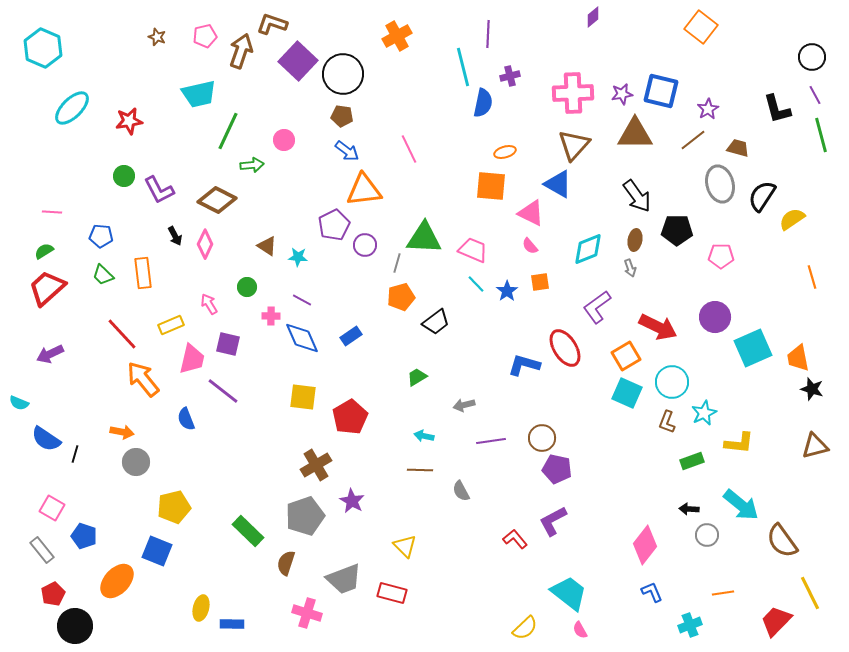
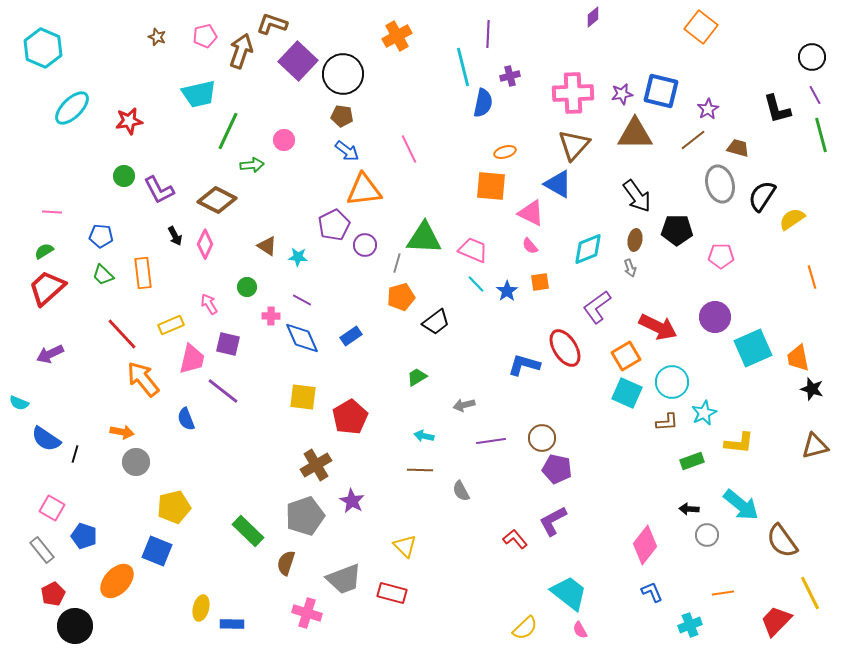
brown L-shape at (667, 422): rotated 115 degrees counterclockwise
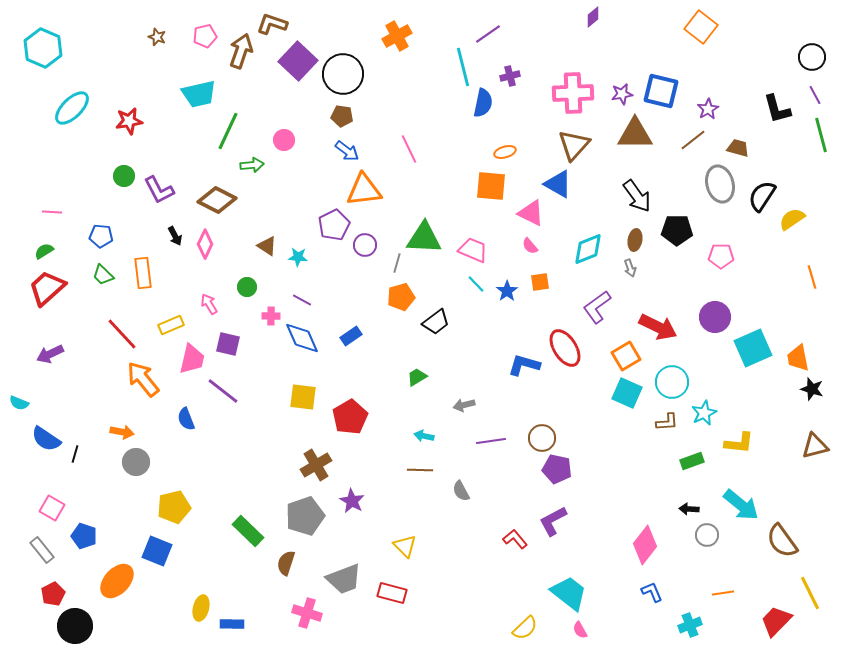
purple line at (488, 34): rotated 52 degrees clockwise
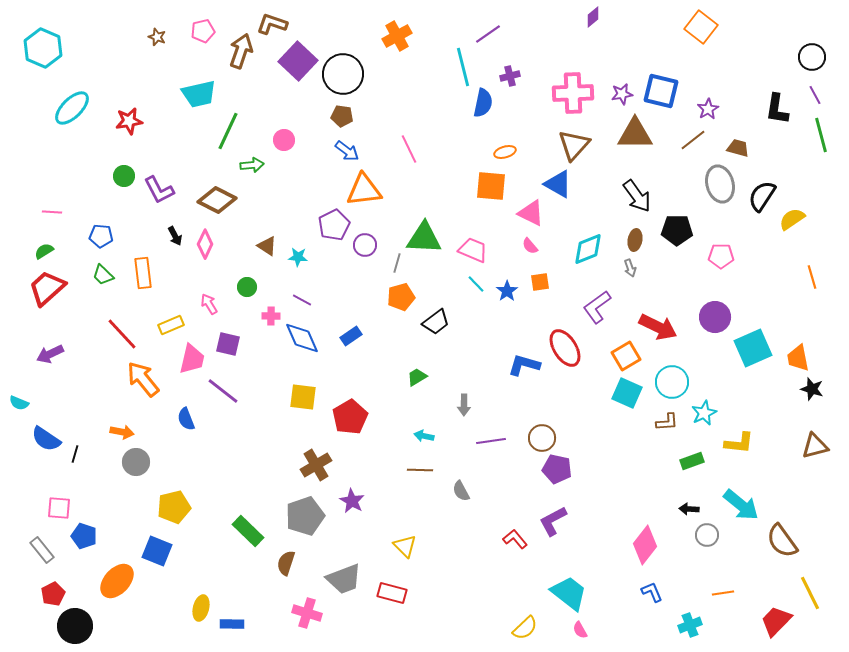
pink pentagon at (205, 36): moved 2 px left, 5 px up
black L-shape at (777, 109): rotated 24 degrees clockwise
gray arrow at (464, 405): rotated 75 degrees counterclockwise
pink square at (52, 508): moved 7 px right; rotated 25 degrees counterclockwise
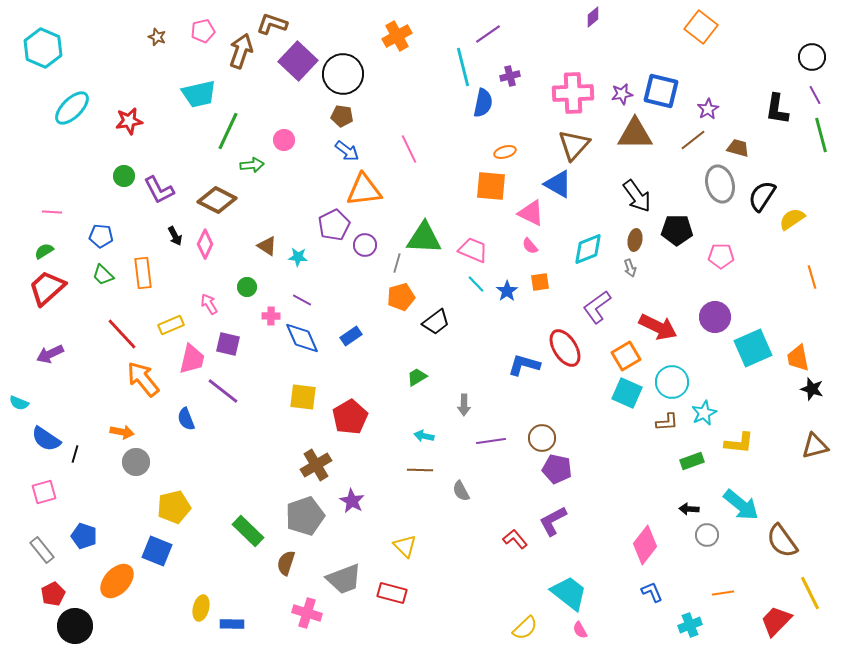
pink square at (59, 508): moved 15 px left, 16 px up; rotated 20 degrees counterclockwise
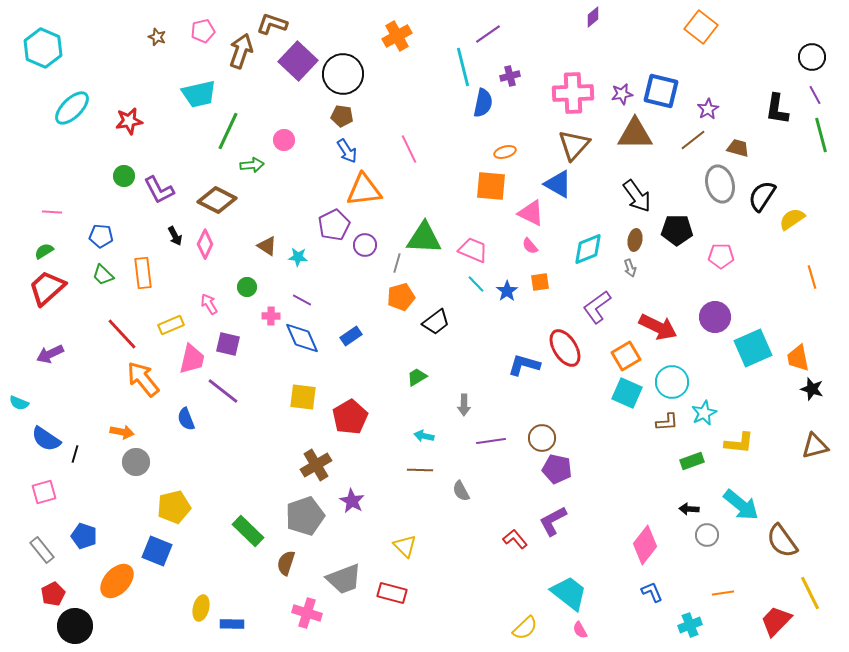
blue arrow at (347, 151): rotated 20 degrees clockwise
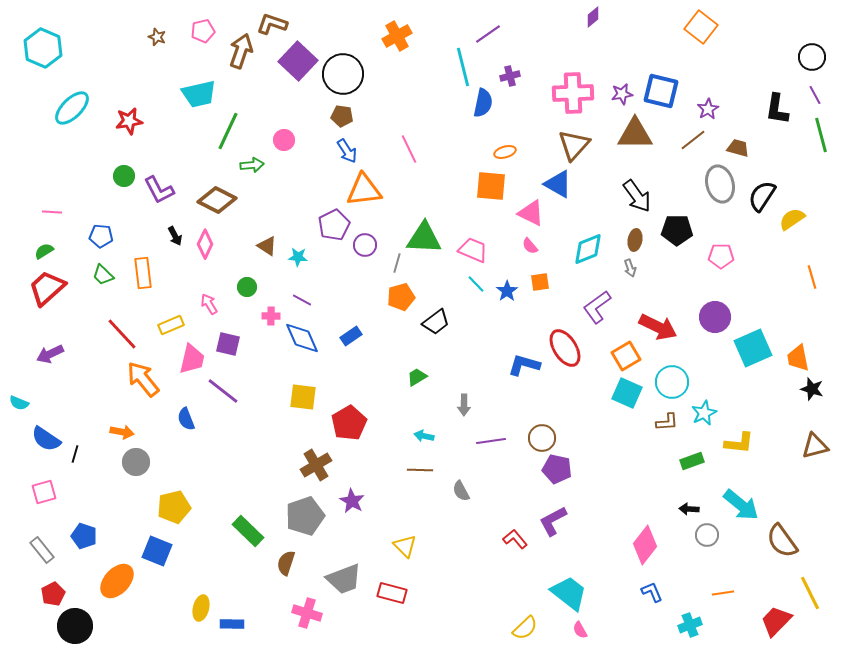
red pentagon at (350, 417): moved 1 px left, 6 px down
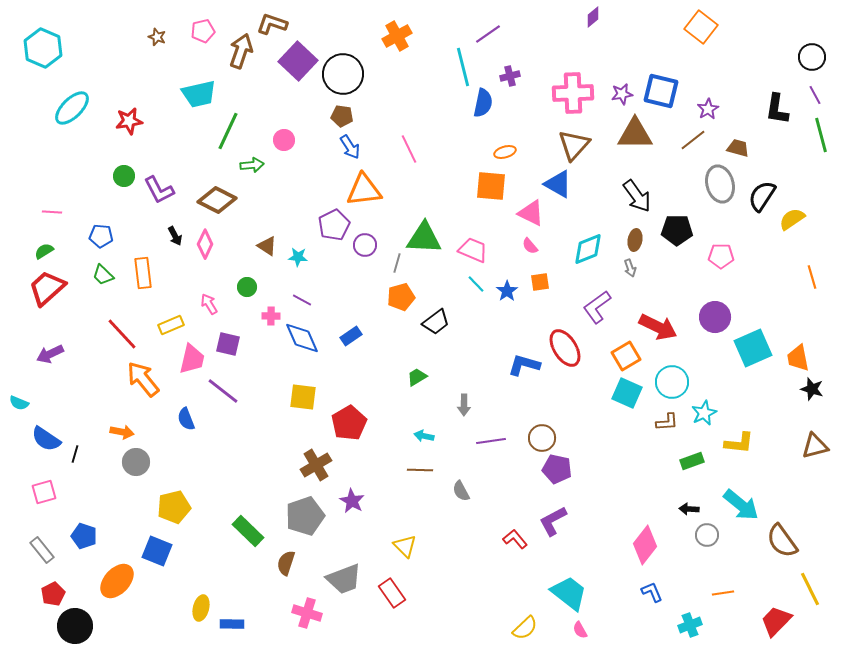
blue arrow at (347, 151): moved 3 px right, 4 px up
red rectangle at (392, 593): rotated 40 degrees clockwise
yellow line at (810, 593): moved 4 px up
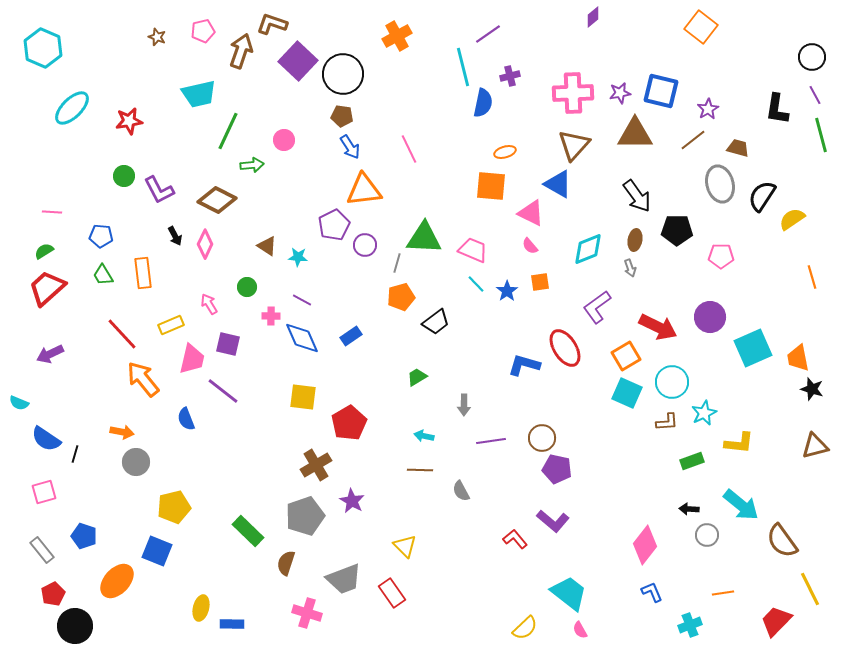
purple star at (622, 94): moved 2 px left, 1 px up
green trapezoid at (103, 275): rotated 15 degrees clockwise
purple circle at (715, 317): moved 5 px left
purple L-shape at (553, 521): rotated 112 degrees counterclockwise
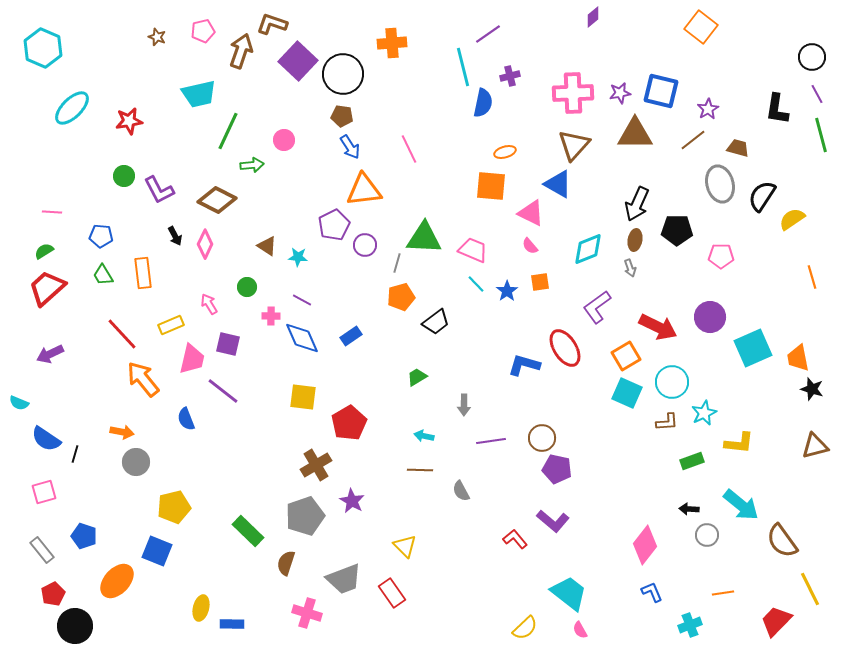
orange cross at (397, 36): moved 5 px left, 7 px down; rotated 24 degrees clockwise
purple line at (815, 95): moved 2 px right, 1 px up
black arrow at (637, 196): moved 8 px down; rotated 60 degrees clockwise
